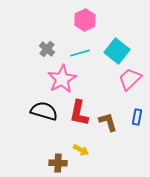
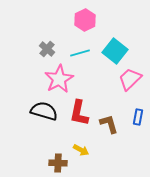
cyan square: moved 2 px left
pink star: moved 3 px left
blue rectangle: moved 1 px right
brown L-shape: moved 1 px right, 2 px down
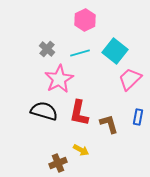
brown cross: rotated 24 degrees counterclockwise
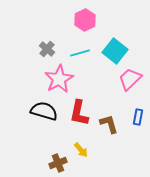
yellow arrow: rotated 21 degrees clockwise
